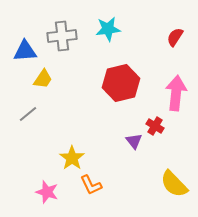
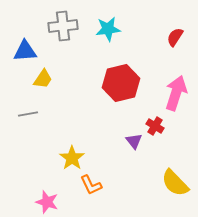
gray cross: moved 1 px right, 10 px up
pink arrow: rotated 12 degrees clockwise
gray line: rotated 30 degrees clockwise
yellow semicircle: moved 1 px right, 1 px up
pink star: moved 10 px down
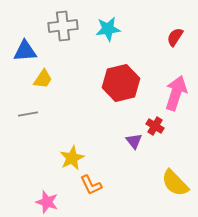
yellow star: rotated 10 degrees clockwise
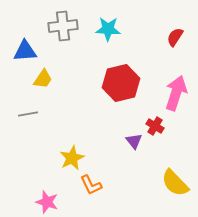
cyan star: rotated 10 degrees clockwise
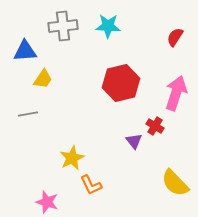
cyan star: moved 3 px up
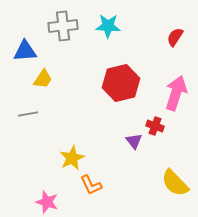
red cross: rotated 12 degrees counterclockwise
